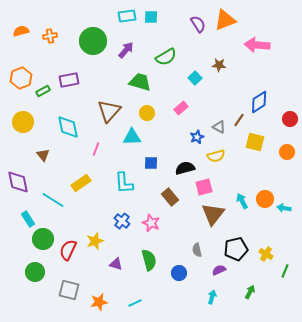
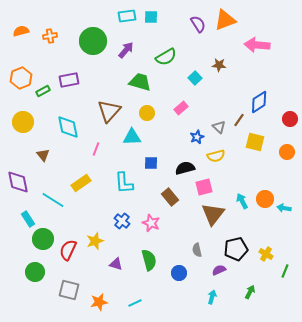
gray triangle at (219, 127): rotated 16 degrees clockwise
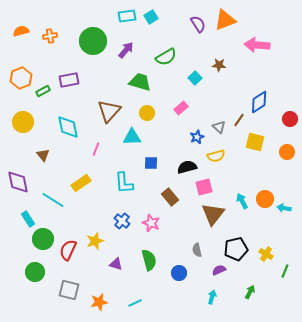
cyan square at (151, 17): rotated 32 degrees counterclockwise
black semicircle at (185, 168): moved 2 px right, 1 px up
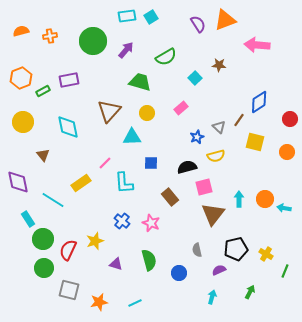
pink line at (96, 149): moved 9 px right, 14 px down; rotated 24 degrees clockwise
cyan arrow at (242, 201): moved 3 px left, 2 px up; rotated 28 degrees clockwise
green circle at (35, 272): moved 9 px right, 4 px up
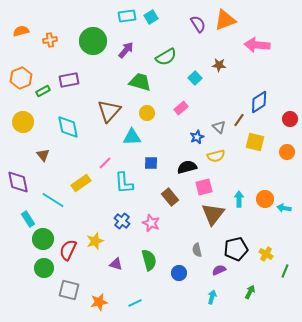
orange cross at (50, 36): moved 4 px down
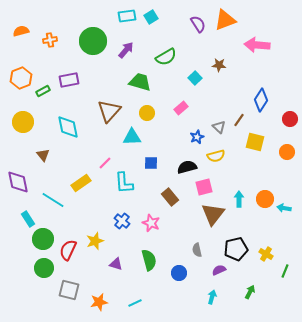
blue diamond at (259, 102): moved 2 px right, 2 px up; rotated 25 degrees counterclockwise
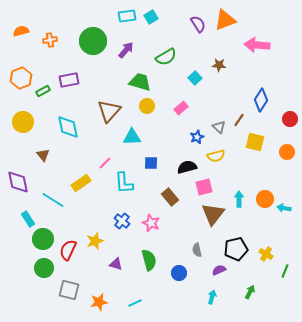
yellow circle at (147, 113): moved 7 px up
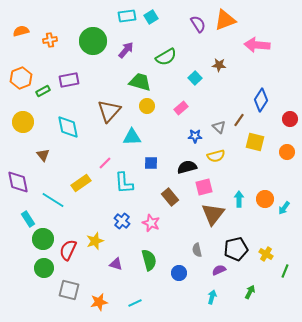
blue star at (197, 137): moved 2 px left, 1 px up; rotated 24 degrees clockwise
cyan arrow at (284, 208): rotated 64 degrees counterclockwise
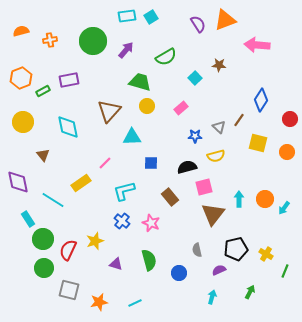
yellow square at (255, 142): moved 3 px right, 1 px down
cyan L-shape at (124, 183): moved 8 px down; rotated 80 degrees clockwise
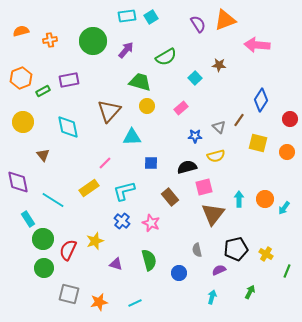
yellow rectangle at (81, 183): moved 8 px right, 5 px down
green line at (285, 271): moved 2 px right
gray square at (69, 290): moved 4 px down
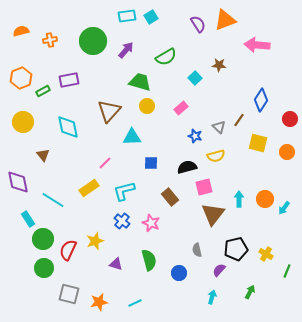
blue star at (195, 136): rotated 16 degrees clockwise
purple semicircle at (219, 270): rotated 24 degrees counterclockwise
